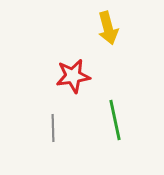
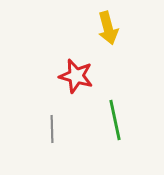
red star: moved 3 px right; rotated 24 degrees clockwise
gray line: moved 1 px left, 1 px down
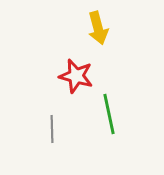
yellow arrow: moved 10 px left
green line: moved 6 px left, 6 px up
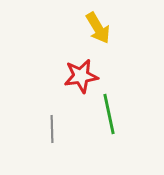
yellow arrow: rotated 16 degrees counterclockwise
red star: moved 5 px right; rotated 24 degrees counterclockwise
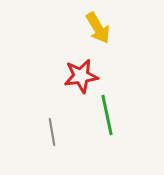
green line: moved 2 px left, 1 px down
gray line: moved 3 px down; rotated 8 degrees counterclockwise
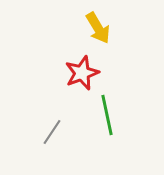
red star: moved 1 px right, 3 px up; rotated 12 degrees counterclockwise
gray line: rotated 44 degrees clockwise
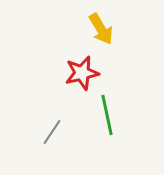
yellow arrow: moved 3 px right, 1 px down
red star: rotated 8 degrees clockwise
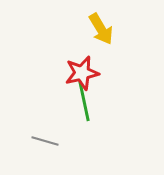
green line: moved 23 px left, 14 px up
gray line: moved 7 px left, 9 px down; rotated 72 degrees clockwise
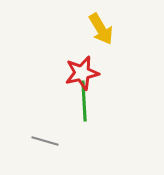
green line: rotated 9 degrees clockwise
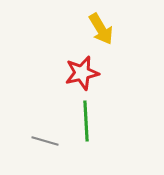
green line: moved 2 px right, 20 px down
